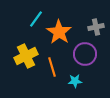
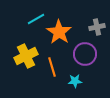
cyan line: rotated 24 degrees clockwise
gray cross: moved 1 px right
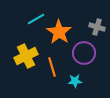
gray cross: rotated 28 degrees clockwise
purple circle: moved 1 px left, 1 px up
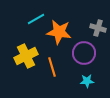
gray cross: moved 1 px right, 1 px down
orange star: rotated 25 degrees counterclockwise
cyan star: moved 12 px right
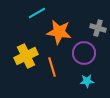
cyan line: moved 1 px right, 6 px up
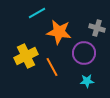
gray cross: moved 1 px left
orange line: rotated 12 degrees counterclockwise
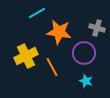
cyan star: moved 1 px left; rotated 24 degrees clockwise
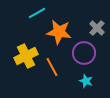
gray cross: rotated 28 degrees clockwise
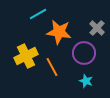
cyan line: moved 1 px right, 1 px down
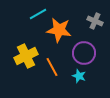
gray cross: moved 2 px left, 7 px up; rotated 21 degrees counterclockwise
orange star: moved 2 px up
cyan star: moved 7 px left, 5 px up
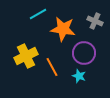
orange star: moved 4 px right, 1 px up
